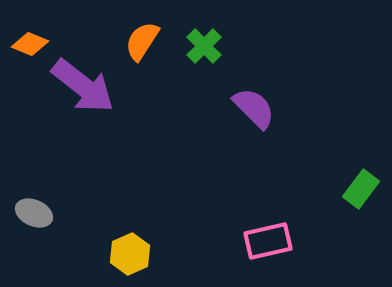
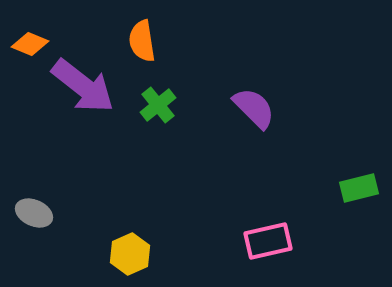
orange semicircle: rotated 42 degrees counterclockwise
green cross: moved 46 px left, 59 px down; rotated 6 degrees clockwise
green rectangle: moved 2 px left, 1 px up; rotated 39 degrees clockwise
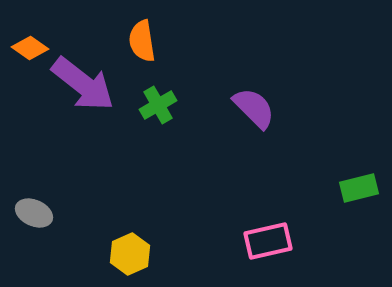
orange diamond: moved 4 px down; rotated 12 degrees clockwise
purple arrow: moved 2 px up
green cross: rotated 9 degrees clockwise
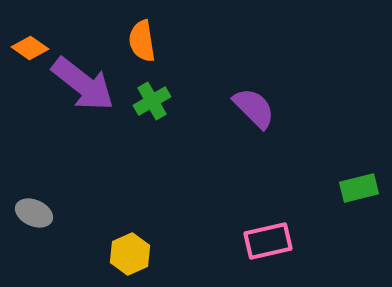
green cross: moved 6 px left, 4 px up
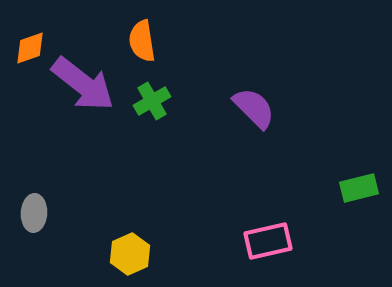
orange diamond: rotated 54 degrees counterclockwise
gray ellipse: rotated 69 degrees clockwise
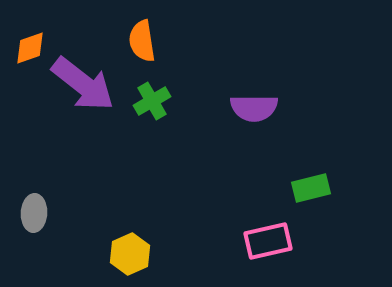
purple semicircle: rotated 135 degrees clockwise
green rectangle: moved 48 px left
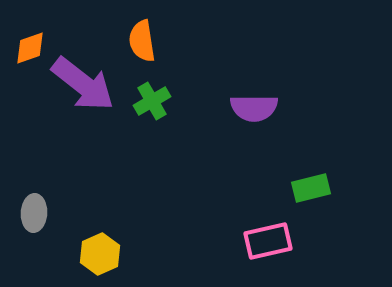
yellow hexagon: moved 30 px left
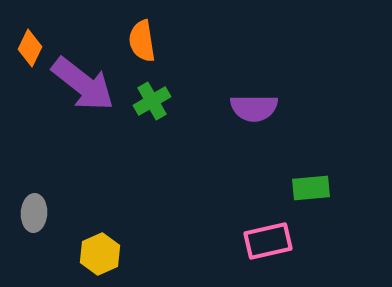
orange diamond: rotated 45 degrees counterclockwise
green rectangle: rotated 9 degrees clockwise
